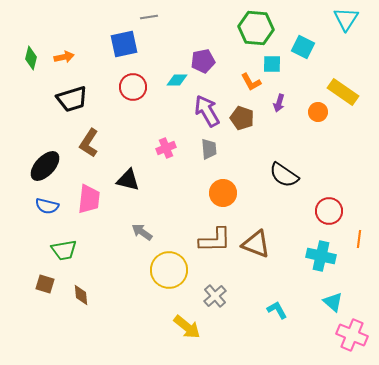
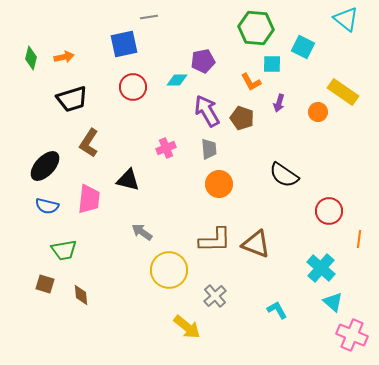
cyan triangle at (346, 19): rotated 24 degrees counterclockwise
orange circle at (223, 193): moved 4 px left, 9 px up
cyan cross at (321, 256): moved 12 px down; rotated 28 degrees clockwise
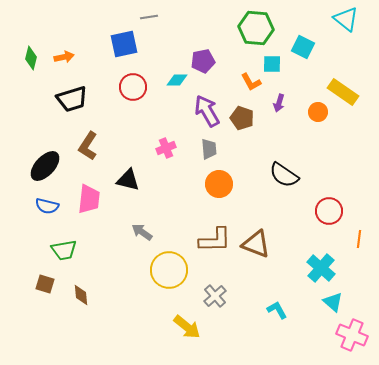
brown L-shape at (89, 143): moved 1 px left, 3 px down
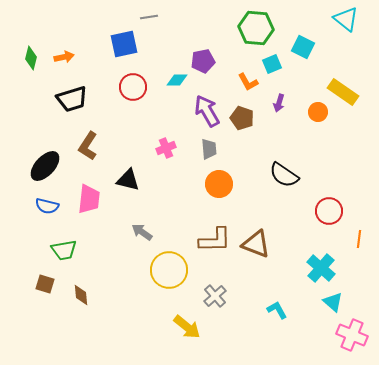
cyan square at (272, 64): rotated 24 degrees counterclockwise
orange L-shape at (251, 82): moved 3 px left
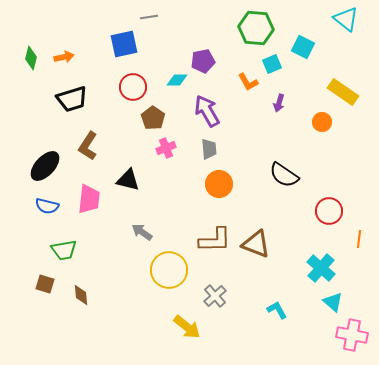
orange circle at (318, 112): moved 4 px right, 10 px down
brown pentagon at (242, 118): moved 89 px left; rotated 15 degrees clockwise
pink cross at (352, 335): rotated 12 degrees counterclockwise
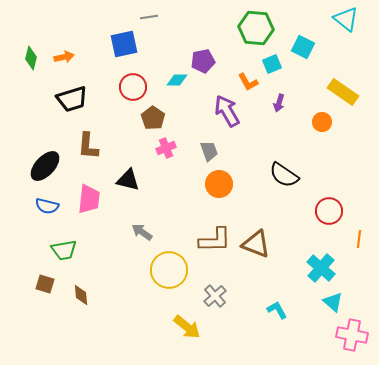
purple arrow at (207, 111): moved 20 px right
brown L-shape at (88, 146): rotated 28 degrees counterclockwise
gray trapezoid at (209, 149): moved 2 px down; rotated 15 degrees counterclockwise
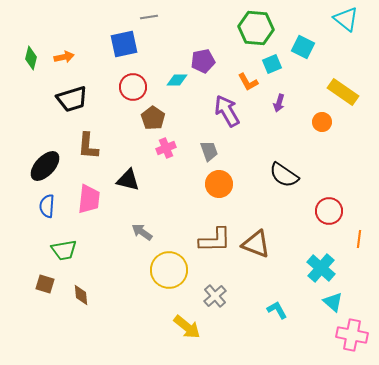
blue semicircle at (47, 206): rotated 80 degrees clockwise
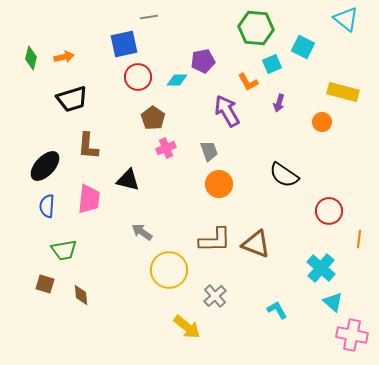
red circle at (133, 87): moved 5 px right, 10 px up
yellow rectangle at (343, 92): rotated 20 degrees counterclockwise
